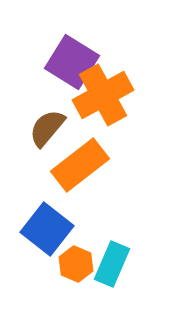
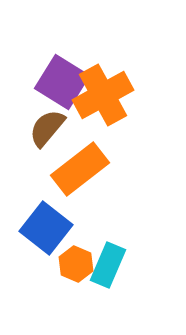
purple square: moved 10 px left, 20 px down
orange rectangle: moved 4 px down
blue square: moved 1 px left, 1 px up
cyan rectangle: moved 4 px left, 1 px down
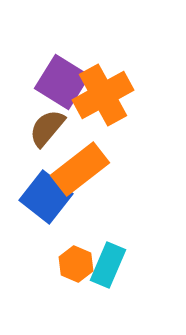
blue square: moved 31 px up
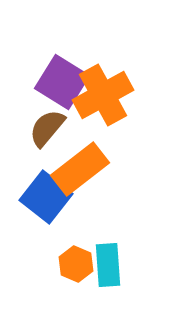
cyan rectangle: rotated 27 degrees counterclockwise
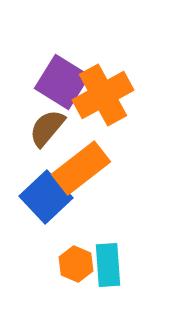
orange rectangle: moved 1 px right, 1 px up
blue square: rotated 9 degrees clockwise
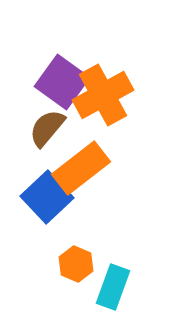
purple square: rotated 4 degrees clockwise
blue square: moved 1 px right
cyan rectangle: moved 5 px right, 22 px down; rotated 24 degrees clockwise
